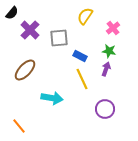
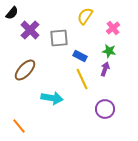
purple arrow: moved 1 px left
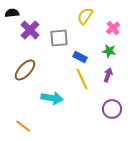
black semicircle: rotated 136 degrees counterclockwise
blue rectangle: moved 1 px down
purple arrow: moved 3 px right, 6 px down
purple circle: moved 7 px right
orange line: moved 4 px right; rotated 14 degrees counterclockwise
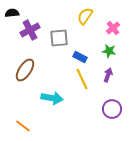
purple cross: rotated 18 degrees clockwise
brown ellipse: rotated 10 degrees counterclockwise
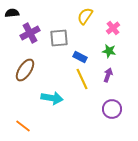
purple cross: moved 3 px down
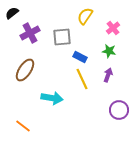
black semicircle: rotated 32 degrees counterclockwise
gray square: moved 3 px right, 1 px up
purple circle: moved 7 px right, 1 px down
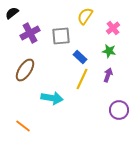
gray square: moved 1 px left, 1 px up
blue rectangle: rotated 16 degrees clockwise
yellow line: rotated 50 degrees clockwise
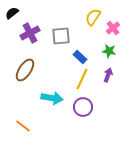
yellow semicircle: moved 8 px right, 1 px down
purple circle: moved 36 px left, 3 px up
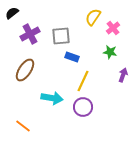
purple cross: moved 1 px down
green star: moved 1 px right, 1 px down
blue rectangle: moved 8 px left; rotated 24 degrees counterclockwise
purple arrow: moved 15 px right
yellow line: moved 1 px right, 2 px down
